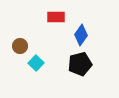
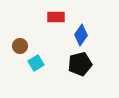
cyan square: rotated 14 degrees clockwise
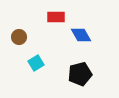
blue diamond: rotated 65 degrees counterclockwise
brown circle: moved 1 px left, 9 px up
black pentagon: moved 10 px down
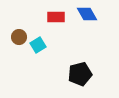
blue diamond: moved 6 px right, 21 px up
cyan square: moved 2 px right, 18 px up
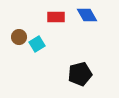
blue diamond: moved 1 px down
cyan square: moved 1 px left, 1 px up
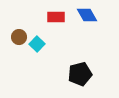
cyan square: rotated 14 degrees counterclockwise
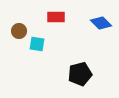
blue diamond: moved 14 px right, 8 px down; rotated 15 degrees counterclockwise
brown circle: moved 6 px up
cyan square: rotated 35 degrees counterclockwise
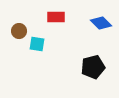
black pentagon: moved 13 px right, 7 px up
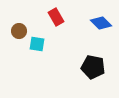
red rectangle: rotated 60 degrees clockwise
black pentagon: rotated 25 degrees clockwise
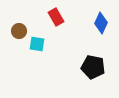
blue diamond: rotated 70 degrees clockwise
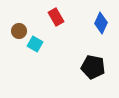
cyan square: moved 2 px left; rotated 21 degrees clockwise
